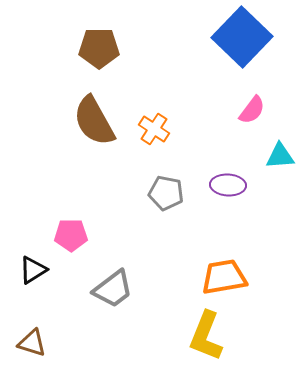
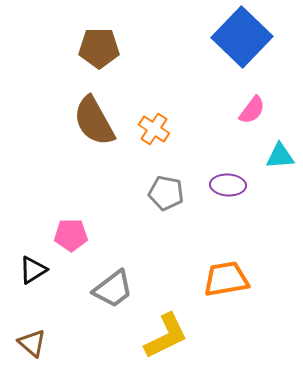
orange trapezoid: moved 2 px right, 2 px down
yellow L-shape: moved 40 px left; rotated 138 degrees counterclockwise
brown triangle: rotated 24 degrees clockwise
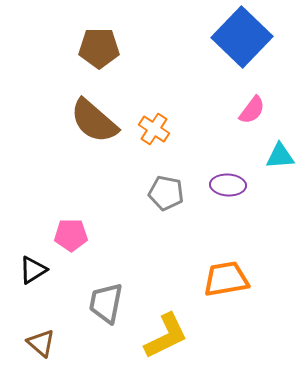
brown semicircle: rotated 20 degrees counterclockwise
gray trapezoid: moved 7 px left, 14 px down; rotated 138 degrees clockwise
brown triangle: moved 9 px right
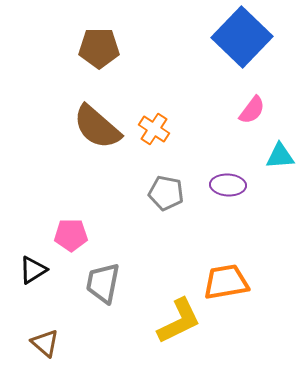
brown semicircle: moved 3 px right, 6 px down
orange trapezoid: moved 3 px down
gray trapezoid: moved 3 px left, 20 px up
yellow L-shape: moved 13 px right, 15 px up
brown triangle: moved 4 px right
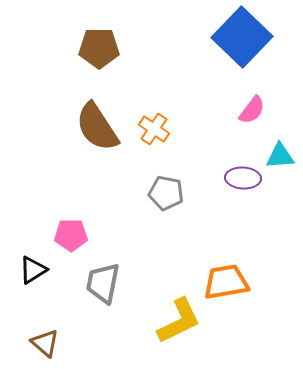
brown semicircle: rotated 16 degrees clockwise
purple ellipse: moved 15 px right, 7 px up
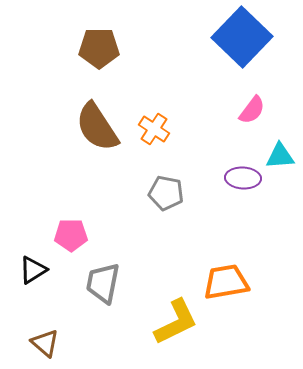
yellow L-shape: moved 3 px left, 1 px down
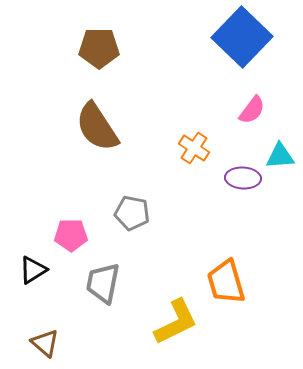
orange cross: moved 40 px right, 19 px down
gray pentagon: moved 34 px left, 20 px down
orange trapezoid: rotated 96 degrees counterclockwise
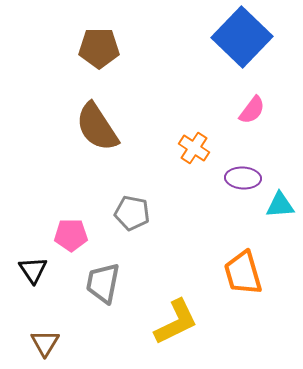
cyan triangle: moved 49 px down
black triangle: rotated 32 degrees counterclockwise
orange trapezoid: moved 17 px right, 9 px up
brown triangle: rotated 20 degrees clockwise
